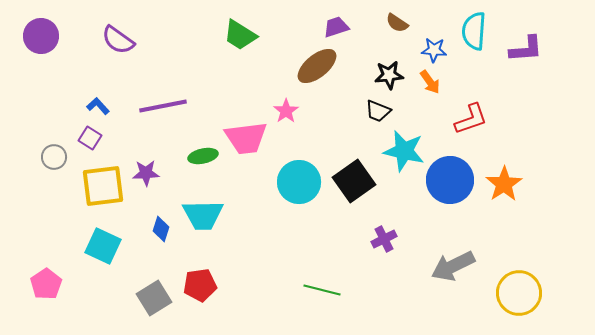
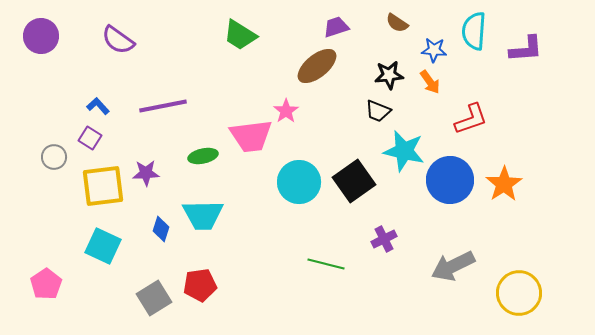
pink trapezoid: moved 5 px right, 2 px up
green line: moved 4 px right, 26 px up
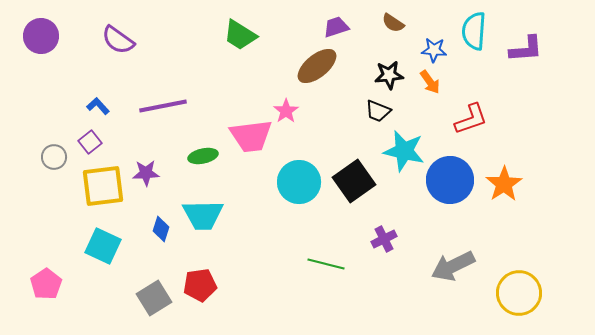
brown semicircle: moved 4 px left
purple square: moved 4 px down; rotated 20 degrees clockwise
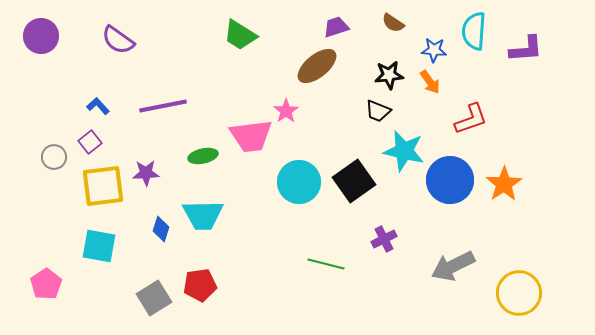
cyan square: moved 4 px left; rotated 15 degrees counterclockwise
